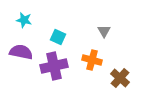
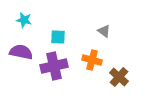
gray triangle: rotated 24 degrees counterclockwise
cyan square: rotated 21 degrees counterclockwise
brown cross: moved 1 px left, 1 px up
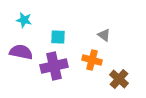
gray triangle: moved 4 px down
brown cross: moved 2 px down
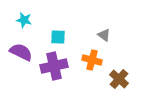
purple semicircle: rotated 15 degrees clockwise
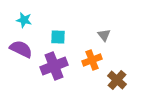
gray triangle: rotated 16 degrees clockwise
purple semicircle: moved 3 px up
orange cross: rotated 36 degrees counterclockwise
purple cross: rotated 8 degrees counterclockwise
brown cross: moved 2 px left, 1 px down
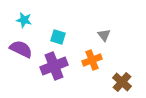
cyan square: rotated 14 degrees clockwise
brown cross: moved 5 px right, 2 px down
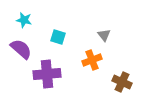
purple semicircle: rotated 15 degrees clockwise
purple cross: moved 7 px left, 8 px down; rotated 16 degrees clockwise
brown cross: rotated 18 degrees counterclockwise
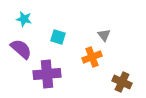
cyan star: moved 1 px up
orange cross: moved 3 px up
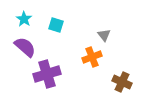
cyan star: rotated 21 degrees clockwise
cyan square: moved 2 px left, 12 px up
purple semicircle: moved 4 px right, 2 px up
purple cross: rotated 12 degrees counterclockwise
